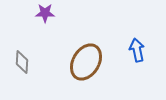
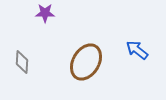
blue arrow: rotated 40 degrees counterclockwise
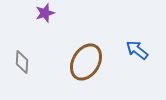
purple star: rotated 18 degrees counterclockwise
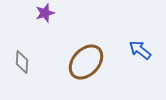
blue arrow: moved 3 px right
brown ellipse: rotated 12 degrees clockwise
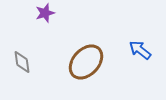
gray diamond: rotated 10 degrees counterclockwise
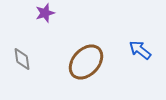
gray diamond: moved 3 px up
